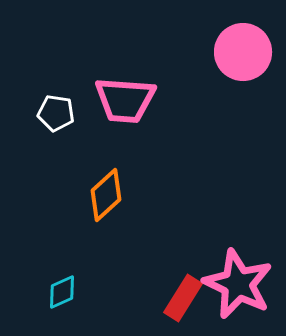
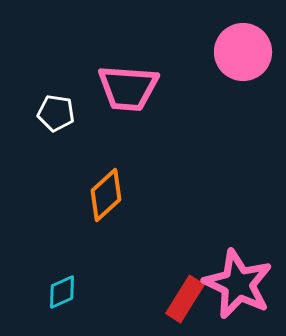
pink trapezoid: moved 3 px right, 12 px up
red rectangle: moved 2 px right, 1 px down
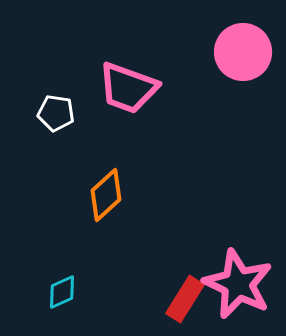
pink trapezoid: rotated 16 degrees clockwise
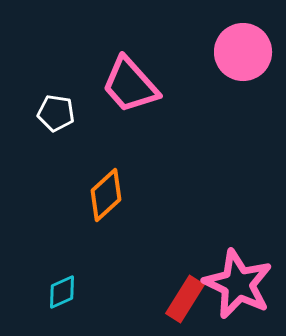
pink trapezoid: moved 2 px right, 3 px up; rotated 28 degrees clockwise
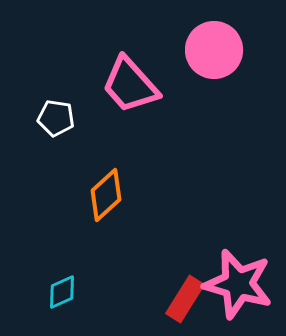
pink circle: moved 29 px left, 2 px up
white pentagon: moved 5 px down
pink star: rotated 10 degrees counterclockwise
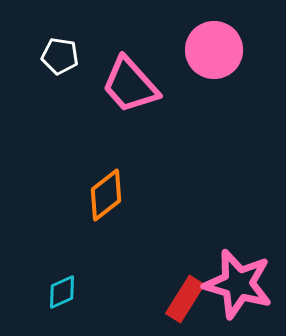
white pentagon: moved 4 px right, 62 px up
orange diamond: rotated 4 degrees clockwise
